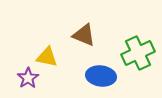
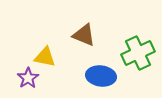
yellow triangle: moved 2 px left
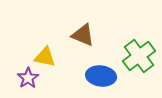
brown triangle: moved 1 px left
green cross: moved 1 px right, 3 px down; rotated 12 degrees counterclockwise
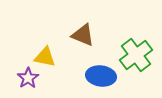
green cross: moved 3 px left, 1 px up
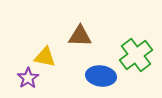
brown triangle: moved 3 px left, 1 px down; rotated 20 degrees counterclockwise
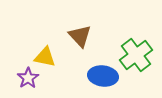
brown triangle: rotated 45 degrees clockwise
blue ellipse: moved 2 px right
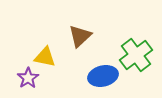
brown triangle: rotated 30 degrees clockwise
blue ellipse: rotated 20 degrees counterclockwise
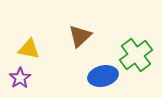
yellow triangle: moved 16 px left, 8 px up
purple star: moved 8 px left
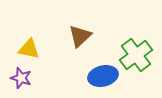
purple star: moved 1 px right; rotated 20 degrees counterclockwise
